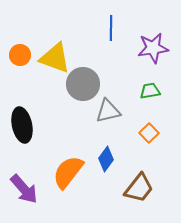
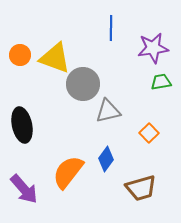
green trapezoid: moved 11 px right, 9 px up
brown trapezoid: moved 2 px right; rotated 36 degrees clockwise
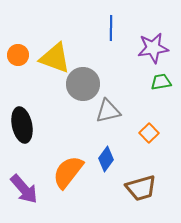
orange circle: moved 2 px left
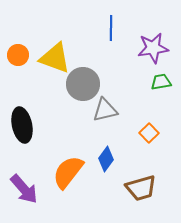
gray triangle: moved 3 px left, 1 px up
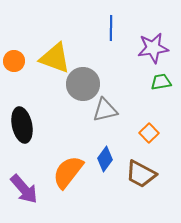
orange circle: moved 4 px left, 6 px down
blue diamond: moved 1 px left
brown trapezoid: moved 14 px up; rotated 44 degrees clockwise
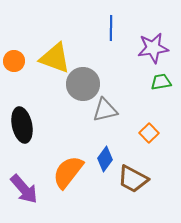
brown trapezoid: moved 8 px left, 5 px down
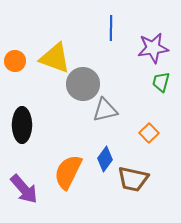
orange circle: moved 1 px right
green trapezoid: rotated 65 degrees counterclockwise
black ellipse: rotated 12 degrees clockwise
orange semicircle: rotated 12 degrees counterclockwise
brown trapezoid: rotated 16 degrees counterclockwise
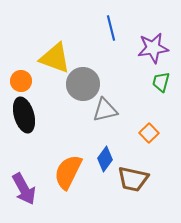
blue line: rotated 15 degrees counterclockwise
orange circle: moved 6 px right, 20 px down
black ellipse: moved 2 px right, 10 px up; rotated 16 degrees counterclockwise
purple arrow: rotated 12 degrees clockwise
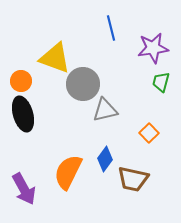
black ellipse: moved 1 px left, 1 px up
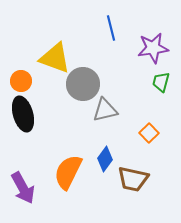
purple arrow: moved 1 px left, 1 px up
